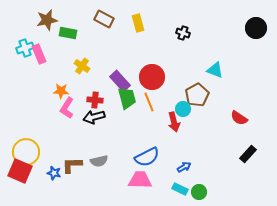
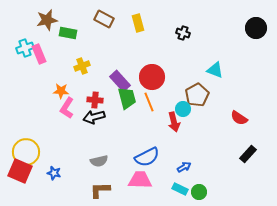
yellow cross: rotated 35 degrees clockwise
brown L-shape: moved 28 px right, 25 px down
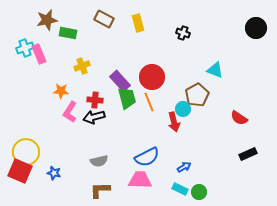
pink L-shape: moved 3 px right, 4 px down
black rectangle: rotated 24 degrees clockwise
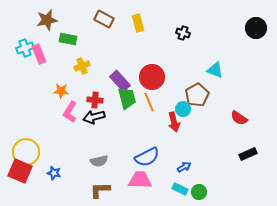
green rectangle: moved 6 px down
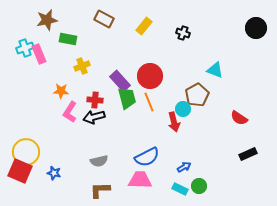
yellow rectangle: moved 6 px right, 3 px down; rotated 54 degrees clockwise
red circle: moved 2 px left, 1 px up
green circle: moved 6 px up
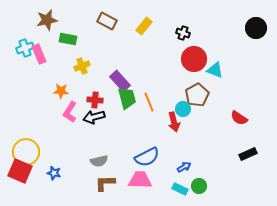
brown rectangle: moved 3 px right, 2 px down
red circle: moved 44 px right, 17 px up
brown L-shape: moved 5 px right, 7 px up
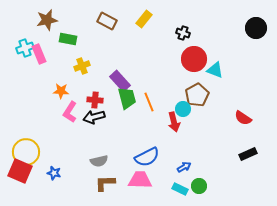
yellow rectangle: moved 7 px up
red semicircle: moved 4 px right
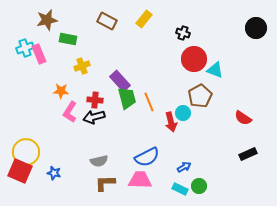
brown pentagon: moved 3 px right, 1 px down
cyan circle: moved 4 px down
red arrow: moved 3 px left
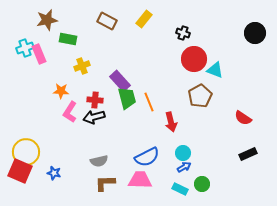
black circle: moved 1 px left, 5 px down
cyan circle: moved 40 px down
green circle: moved 3 px right, 2 px up
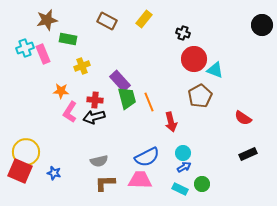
black circle: moved 7 px right, 8 px up
pink rectangle: moved 4 px right
